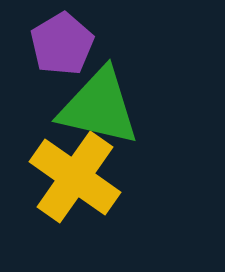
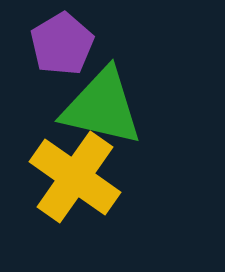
green triangle: moved 3 px right
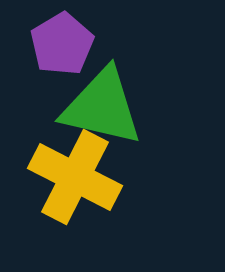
yellow cross: rotated 8 degrees counterclockwise
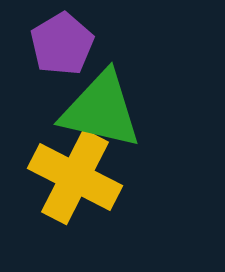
green triangle: moved 1 px left, 3 px down
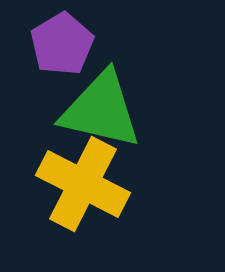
yellow cross: moved 8 px right, 7 px down
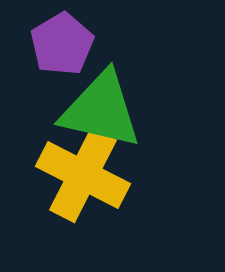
yellow cross: moved 9 px up
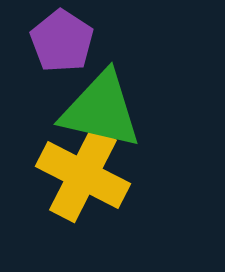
purple pentagon: moved 3 px up; rotated 8 degrees counterclockwise
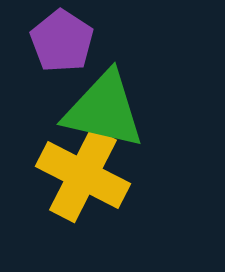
green triangle: moved 3 px right
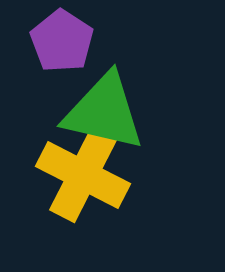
green triangle: moved 2 px down
